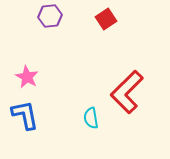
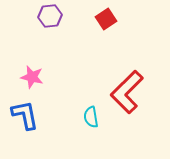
pink star: moved 5 px right; rotated 15 degrees counterclockwise
cyan semicircle: moved 1 px up
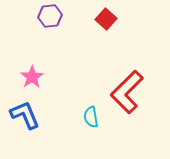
red square: rotated 15 degrees counterclockwise
pink star: rotated 25 degrees clockwise
blue L-shape: rotated 12 degrees counterclockwise
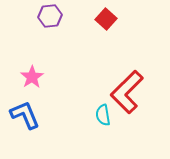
cyan semicircle: moved 12 px right, 2 px up
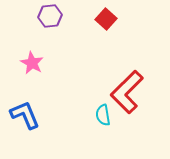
pink star: moved 14 px up; rotated 10 degrees counterclockwise
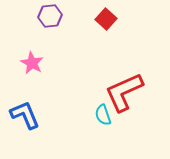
red L-shape: moved 3 px left; rotated 21 degrees clockwise
cyan semicircle: rotated 10 degrees counterclockwise
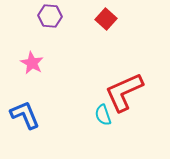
purple hexagon: rotated 10 degrees clockwise
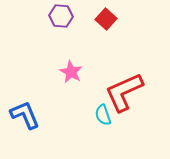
purple hexagon: moved 11 px right
pink star: moved 39 px right, 9 px down
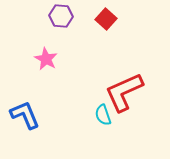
pink star: moved 25 px left, 13 px up
